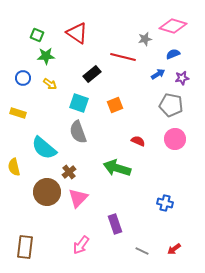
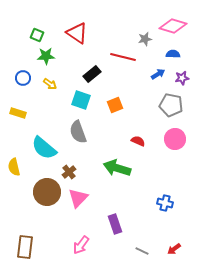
blue semicircle: rotated 24 degrees clockwise
cyan square: moved 2 px right, 3 px up
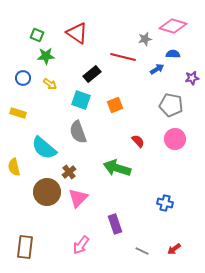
blue arrow: moved 1 px left, 5 px up
purple star: moved 10 px right
red semicircle: rotated 24 degrees clockwise
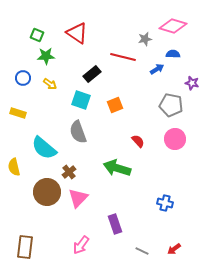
purple star: moved 5 px down; rotated 24 degrees clockwise
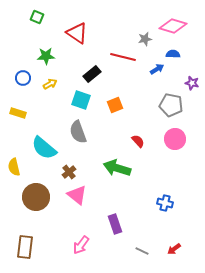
green square: moved 18 px up
yellow arrow: rotated 64 degrees counterclockwise
brown circle: moved 11 px left, 5 px down
pink triangle: moved 1 px left, 3 px up; rotated 35 degrees counterclockwise
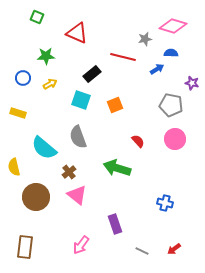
red triangle: rotated 10 degrees counterclockwise
blue semicircle: moved 2 px left, 1 px up
gray semicircle: moved 5 px down
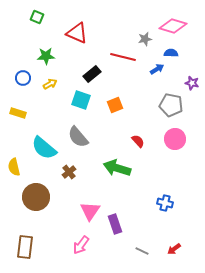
gray semicircle: rotated 20 degrees counterclockwise
pink triangle: moved 13 px right, 16 px down; rotated 25 degrees clockwise
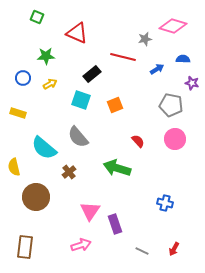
blue semicircle: moved 12 px right, 6 px down
pink arrow: rotated 144 degrees counterclockwise
red arrow: rotated 24 degrees counterclockwise
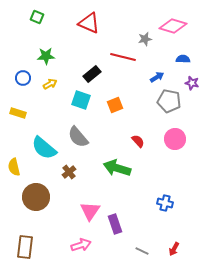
red triangle: moved 12 px right, 10 px up
blue arrow: moved 8 px down
gray pentagon: moved 2 px left, 4 px up
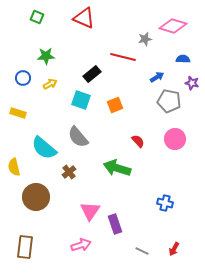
red triangle: moved 5 px left, 5 px up
